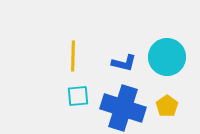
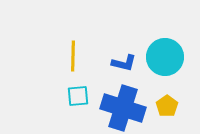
cyan circle: moved 2 px left
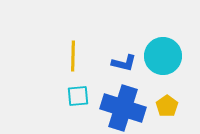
cyan circle: moved 2 px left, 1 px up
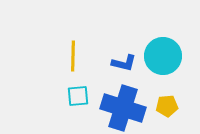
yellow pentagon: rotated 30 degrees clockwise
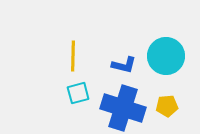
cyan circle: moved 3 px right
blue L-shape: moved 2 px down
cyan square: moved 3 px up; rotated 10 degrees counterclockwise
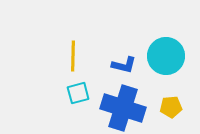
yellow pentagon: moved 4 px right, 1 px down
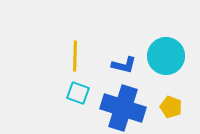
yellow line: moved 2 px right
cyan square: rotated 35 degrees clockwise
yellow pentagon: rotated 25 degrees clockwise
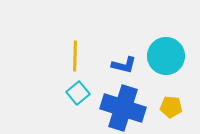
cyan square: rotated 30 degrees clockwise
yellow pentagon: rotated 15 degrees counterclockwise
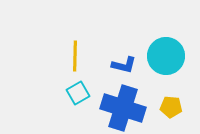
cyan square: rotated 10 degrees clockwise
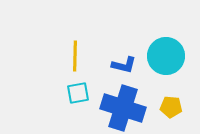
cyan square: rotated 20 degrees clockwise
